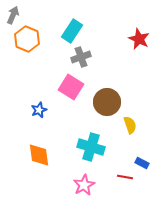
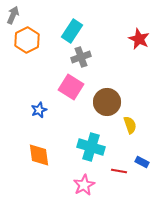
orange hexagon: moved 1 px down; rotated 10 degrees clockwise
blue rectangle: moved 1 px up
red line: moved 6 px left, 6 px up
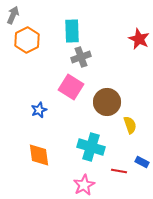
cyan rectangle: rotated 35 degrees counterclockwise
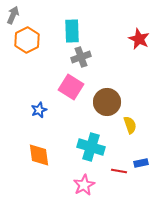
blue rectangle: moved 1 px left, 1 px down; rotated 40 degrees counterclockwise
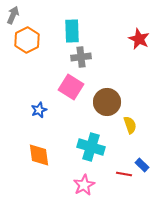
gray cross: rotated 12 degrees clockwise
blue rectangle: moved 1 px right, 2 px down; rotated 56 degrees clockwise
red line: moved 5 px right, 3 px down
